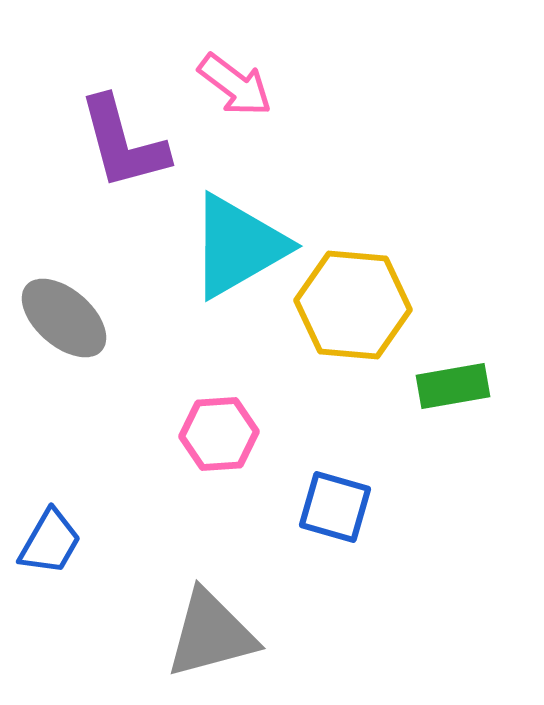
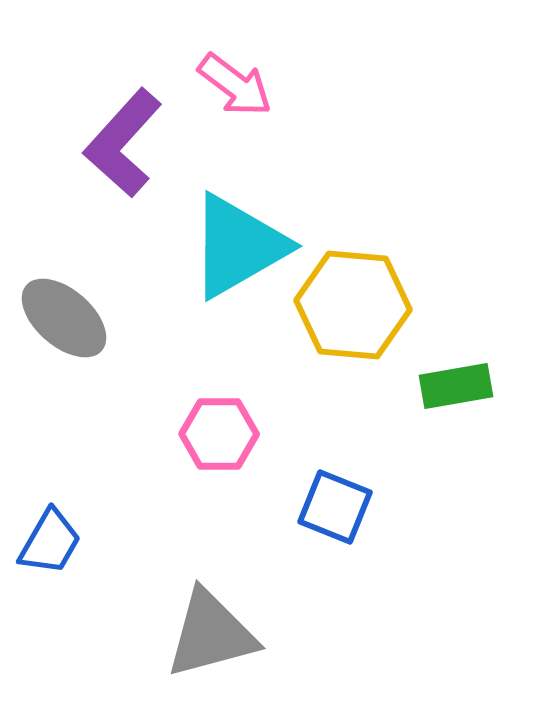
purple L-shape: rotated 57 degrees clockwise
green rectangle: moved 3 px right
pink hexagon: rotated 4 degrees clockwise
blue square: rotated 6 degrees clockwise
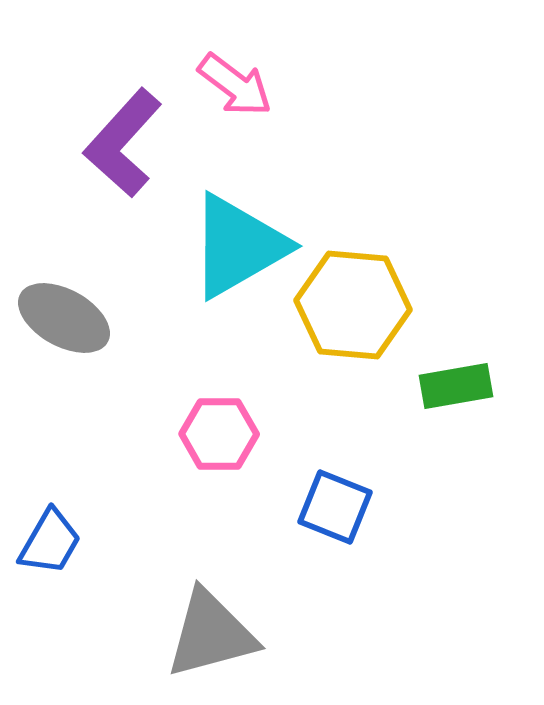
gray ellipse: rotated 12 degrees counterclockwise
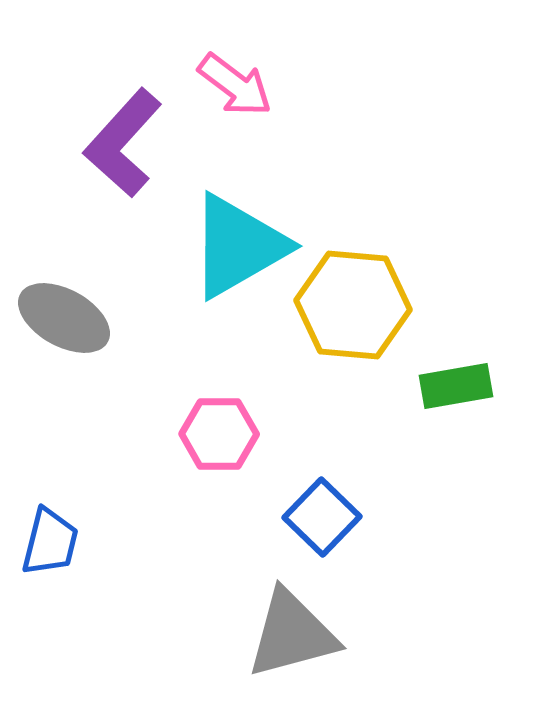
blue square: moved 13 px left, 10 px down; rotated 22 degrees clockwise
blue trapezoid: rotated 16 degrees counterclockwise
gray triangle: moved 81 px right
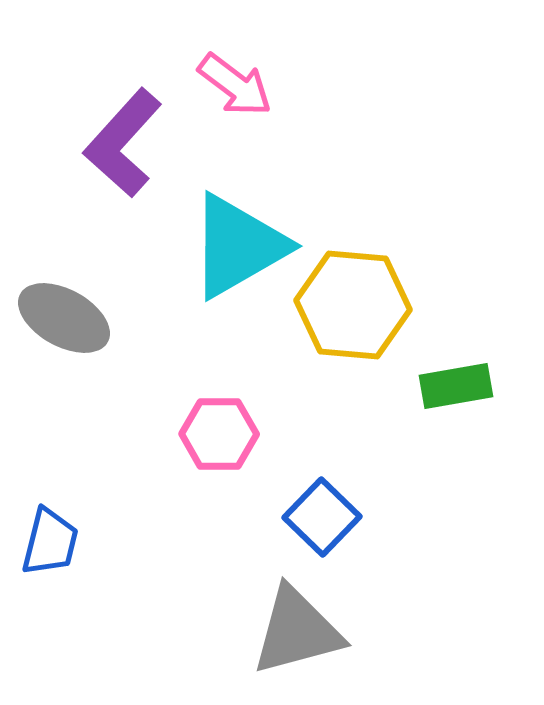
gray triangle: moved 5 px right, 3 px up
